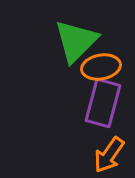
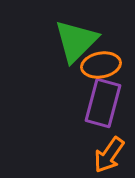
orange ellipse: moved 2 px up
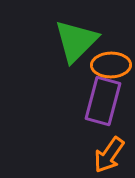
orange ellipse: moved 10 px right; rotated 9 degrees clockwise
purple rectangle: moved 2 px up
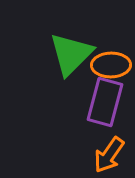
green triangle: moved 5 px left, 13 px down
purple rectangle: moved 2 px right, 1 px down
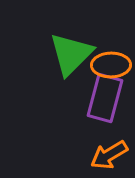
purple rectangle: moved 4 px up
orange arrow: rotated 24 degrees clockwise
